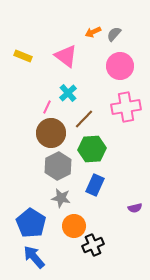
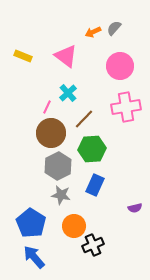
gray semicircle: moved 6 px up
gray star: moved 3 px up
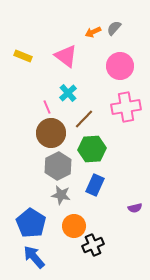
pink line: rotated 48 degrees counterclockwise
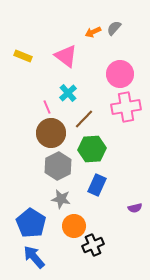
pink circle: moved 8 px down
blue rectangle: moved 2 px right
gray star: moved 4 px down
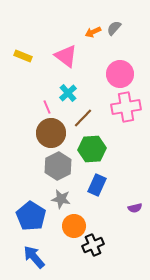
brown line: moved 1 px left, 1 px up
blue pentagon: moved 7 px up
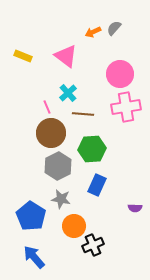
brown line: moved 4 px up; rotated 50 degrees clockwise
purple semicircle: rotated 16 degrees clockwise
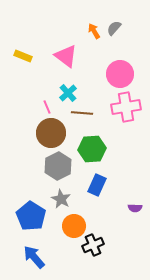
orange arrow: moved 1 px right, 1 px up; rotated 84 degrees clockwise
brown line: moved 1 px left, 1 px up
gray star: rotated 18 degrees clockwise
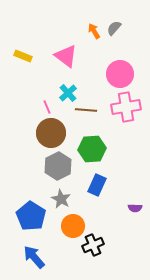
brown line: moved 4 px right, 3 px up
orange circle: moved 1 px left
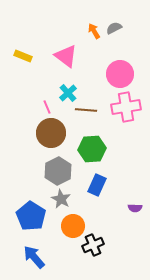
gray semicircle: rotated 21 degrees clockwise
gray hexagon: moved 5 px down
